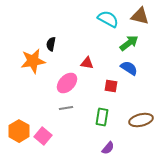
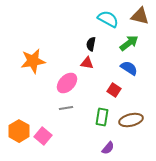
black semicircle: moved 40 px right
red square: moved 3 px right, 4 px down; rotated 24 degrees clockwise
brown ellipse: moved 10 px left
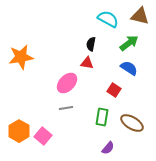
orange star: moved 12 px left, 4 px up
brown ellipse: moved 1 px right, 3 px down; rotated 45 degrees clockwise
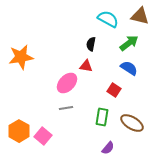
red triangle: moved 1 px left, 3 px down
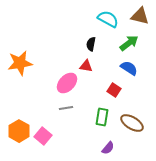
orange star: moved 1 px left, 6 px down
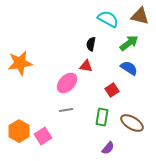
red square: moved 2 px left; rotated 24 degrees clockwise
gray line: moved 2 px down
pink square: rotated 18 degrees clockwise
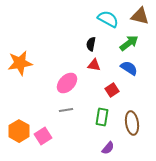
red triangle: moved 8 px right, 1 px up
brown ellipse: rotated 50 degrees clockwise
